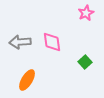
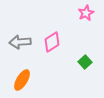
pink diamond: rotated 65 degrees clockwise
orange ellipse: moved 5 px left
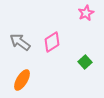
gray arrow: rotated 40 degrees clockwise
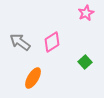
orange ellipse: moved 11 px right, 2 px up
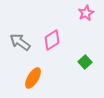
pink diamond: moved 2 px up
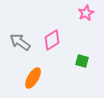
green square: moved 3 px left, 1 px up; rotated 32 degrees counterclockwise
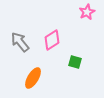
pink star: moved 1 px right, 1 px up
gray arrow: rotated 15 degrees clockwise
green square: moved 7 px left, 1 px down
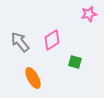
pink star: moved 2 px right, 2 px down; rotated 14 degrees clockwise
orange ellipse: rotated 60 degrees counterclockwise
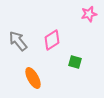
gray arrow: moved 2 px left, 1 px up
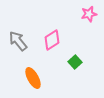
green square: rotated 32 degrees clockwise
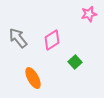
gray arrow: moved 3 px up
